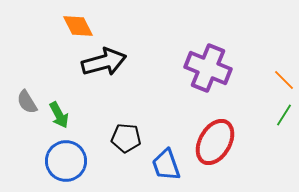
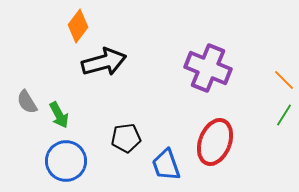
orange diamond: rotated 64 degrees clockwise
black pentagon: rotated 12 degrees counterclockwise
red ellipse: rotated 9 degrees counterclockwise
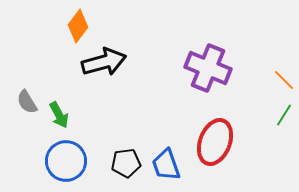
black pentagon: moved 25 px down
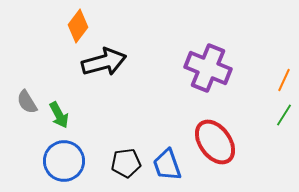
orange line: rotated 70 degrees clockwise
red ellipse: rotated 57 degrees counterclockwise
blue circle: moved 2 px left
blue trapezoid: moved 1 px right
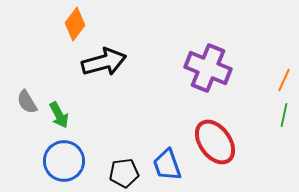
orange diamond: moved 3 px left, 2 px up
green line: rotated 20 degrees counterclockwise
black pentagon: moved 2 px left, 10 px down
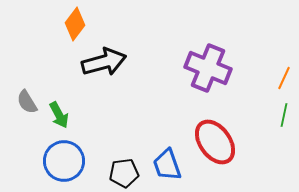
orange line: moved 2 px up
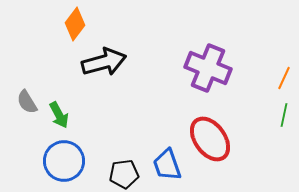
red ellipse: moved 5 px left, 3 px up
black pentagon: moved 1 px down
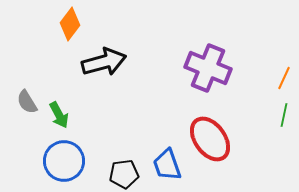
orange diamond: moved 5 px left
